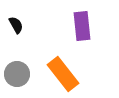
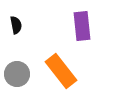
black semicircle: rotated 18 degrees clockwise
orange rectangle: moved 2 px left, 3 px up
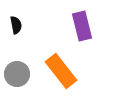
purple rectangle: rotated 8 degrees counterclockwise
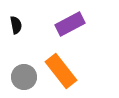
purple rectangle: moved 12 px left, 2 px up; rotated 76 degrees clockwise
gray circle: moved 7 px right, 3 px down
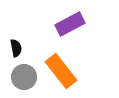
black semicircle: moved 23 px down
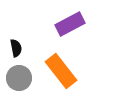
gray circle: moved 5 px left, 1 px down
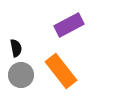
purple rectangle: moved 1 px left, 1 px down
gray circle: moved 2 px right, 3 px up
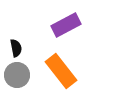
purple rectangle: moved 3 px left
gray circle: moved 4 px left
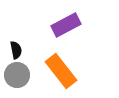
black semicircle: moved 2 px down
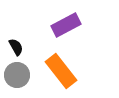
black semicircle: moved 3 px up; rotated 18 degrees counterclockwise
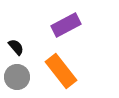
black semicircle: rotated 12 degrees counterclockwise
gray circle: moved 2 px down
